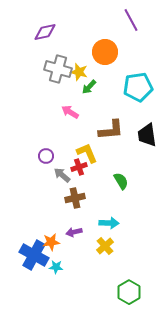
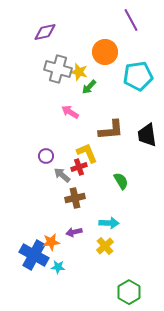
cyan pentagon: moved 11 px up
cyan star: moved 2 px right
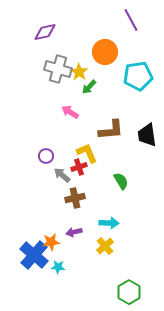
yellow star: rotated 18 degrees clockwise
blue cross: rotated 12 degrees clockwise
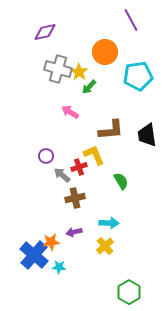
yellow L-shape: moved 7 px right, 2 px down
cyan star: moved 1 px right
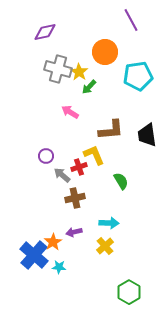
orange star: moved 2 px right; rotated 24 degrees counterclockwise
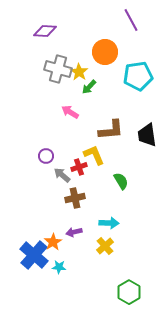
purple diamond: moved 1 px up; rotated 15 degrees clockwise
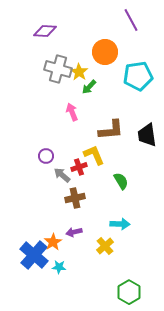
pink arrow: moved 2 px right; rotated 36 degrees clockwise
cyan arrow: moved 11 px right, 1 px down
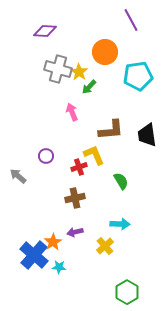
gray arrow: moved 44 px left, 1 px down
purple arrow: moved 1 px right
green hexagon: moved 2 px left
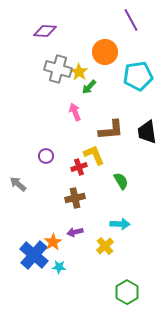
pink arrow: moved 3 px right
black trapezoid: moved 3 px up
gray arrow: moved 8 px down
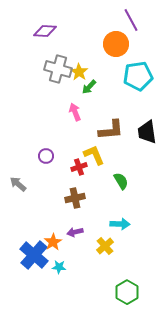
orange circle: moved 11 px right, 8 px up
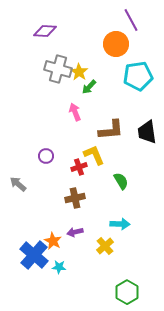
orange star: moved 1 px up; rotated 12 degrees counterclockwise
